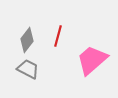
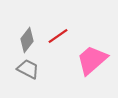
red line: rotated 40 degrees clockwise
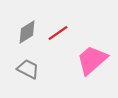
red line: moved 3 px up
gray diamond: moved 8 px up; rotated 20 degrees clockwise
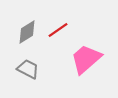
red line: moved 3 px up
pink trapezoid: moved 6 px left, 1 px up
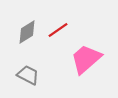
gray trapezoid: moved 6 px down
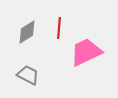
red line: moved 1 px right, 2 px up; rotated 50 degrees counterclockwise
pink trapezoid: moved 7 px up; rotated 16 degrees clockwise
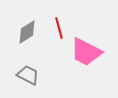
red line: rotated 20 degrees counterclockwise
pink trapezoid: rotated 128 degrees counterclockwise
